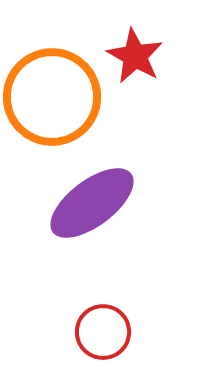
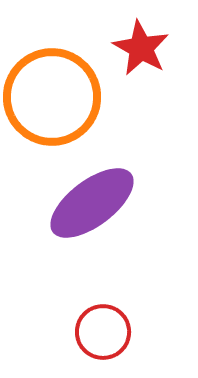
red star: moved 6 px right, 8 px up
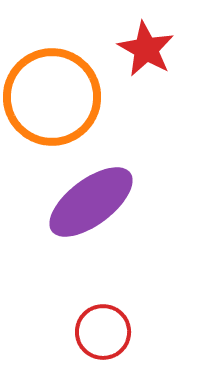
red star: moved 5 px right, 1 px down
purple ellipse: moved 1 px left, 1 px up
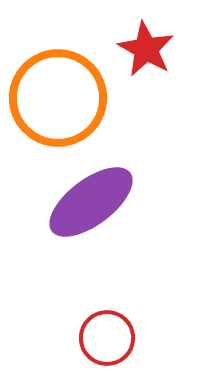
orange circle: moved 6 px right, 1 px down
red circle: moved 4 px right, 6 px down
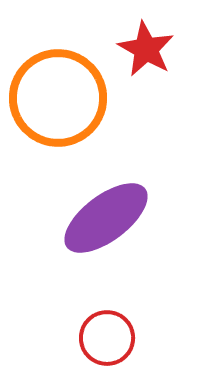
purple ellipse: moved 15 px right, 16 px down
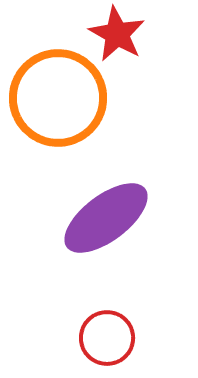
red star: moved 29 px left, 15 px up
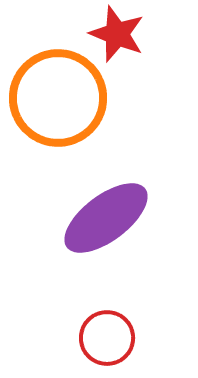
red star: rotated 8 degrees counterclockwise
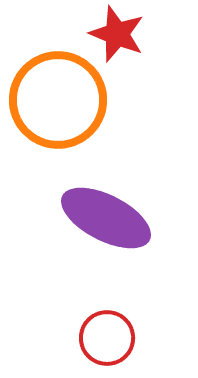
orange circle: moved 2 px down
purple ellipse: rotated 64 degrees clockwise
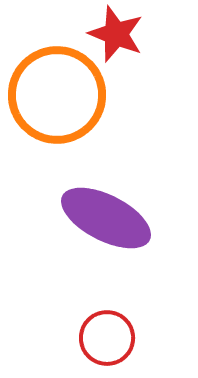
red star: moved 1 px left
orange circle: moved 1 px left, 5 px up
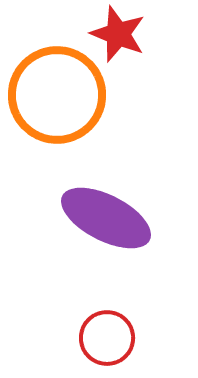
red star: moved 2 px right
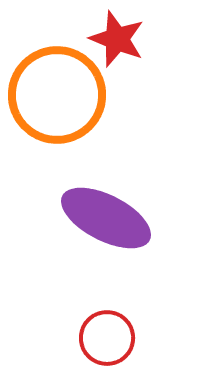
red star: moved 1 px left, 5 px down
